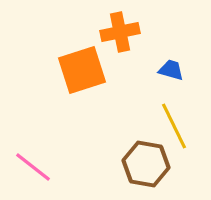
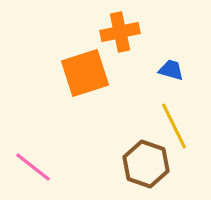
orange square: moved 3 px right, 3 px down
brown hexagon: rotated 9 degrees clockwise
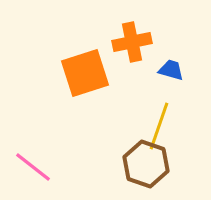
orange cross: moved 12 px right, 10 px down
yellow line: moved 15 px left; rotated 45 degrees clockwise
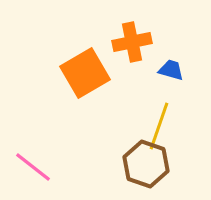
orange square: rotated 12 degrees counterclockwise
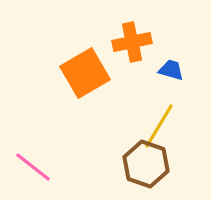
yellow line: rotated 12 degrees clockwise
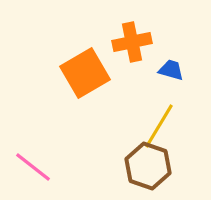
brown hexagon: moved 2 px right, 2 px down
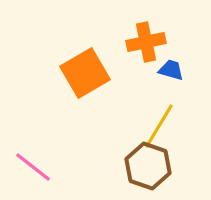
orange cross: moved 14 px right
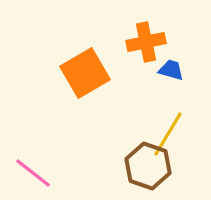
yellow line: moved 9 px right, 8 px down
pink line: moved 6 px down
